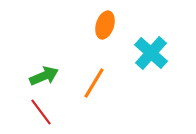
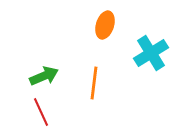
cyan cross: rotated 16 degrees clockwise
orange line: rotated 24 degrees counterclockwise
red line: rotated 12 degrees clockwise
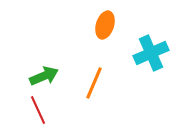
cyan cross: rotated 8 degrees clockwise
orange line: rotated 16 degrees clockwise
red line: moved 3 px left, 2 px up
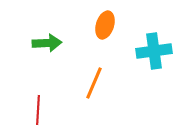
cyan cross: moved 3 px right, 2 px up; rotated 16 degrees clockwise
green arrow: moved 3 px right, 33 px up; rotated 20 degrees clockwise
red line: rotated 28 degrees clockwise
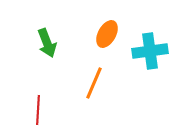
orange ellipse: moved 2 px right, 9 px down; rotated 12 degrees clockwise
green arrow: rotated 72 degrees clockwise
cyan cross: moved 4 px left
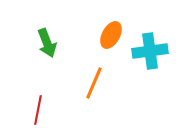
orange ellipse: moved 4 px right, 1 px down
red line: rotated 8 degrees clockwise
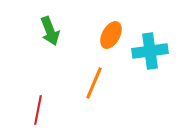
green arrow: moved 3 px right, 12 px up
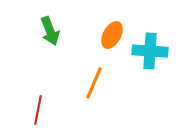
orange ellipse: moved 1 px right
cyan cross: rotated 12 degrees clockwise
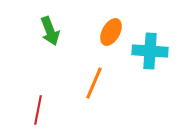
orange ellipse: moved 1 px left, 3 px up
